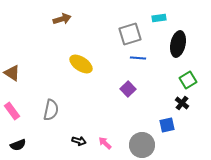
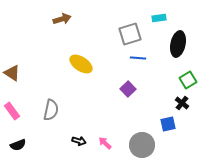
blue square: moved 1 px right, 1 px up
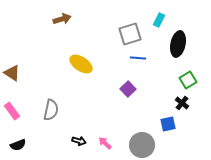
cyan rectangle: moved 2 px down; rotated 56 degrees counterclockwise
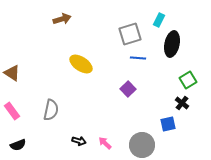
black ellipse: moved 6 px left
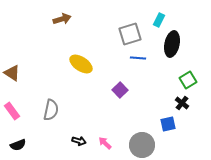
purple square: moved 8 px left, 1 px down
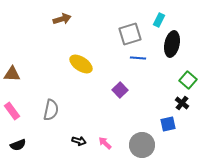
brown triangle: moved 1 px down; rotated 30 degrees counterclockwise
green square: rotated 18 degrees counterclockwise
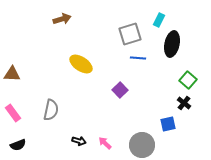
black cross: moved 2 px right
pink rectangle: moved 1 px right, 2 px down
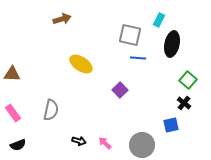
gray square: moved 1 px down; rotated 30 degrees clockwise
blue square: moved 3 px right, 1 px down
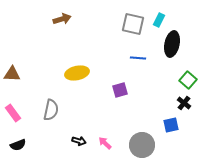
gray square: moved 3 px right, 11 px up
yellow ellipse: moved 4 px left, 9 px down; rotated 45 degrees counterclockwise
purple square: rotated 28 degrees clockwise
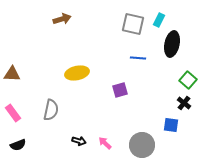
blue square: rotated 21 degrees clockwise
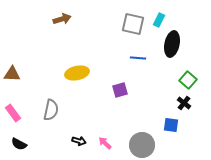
black semicircle: moved 1 px right, 1 px up; rotated 49 degrees clockwise
